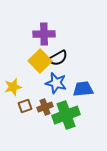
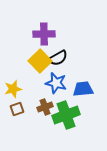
yellow star: moved 2 px down
brown square: moved 8 px left, 3 px down
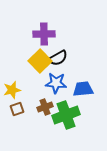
blue star: rotated 10 degrees counterclockwise
yellow star: moved 1 px left, 1 px down
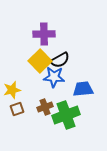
black semicircle: moved 2 px right, 2 px down
blue star: moved 2 px left, 6 px up
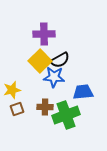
blue trapezoid: moved 3 px down
brown cross: rotated 21 degrees clockwise
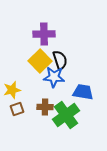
black semicircle: rotated 78 degrees counterclockwise
blue trapezoid: rotated 15 degrees clockwise
green cross: rotated 16 degrees counterclockwise
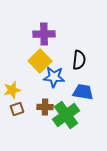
black semicircle: moved 19 px right; rotated 24 degrees clockwise
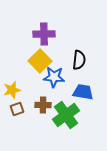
brown cross: moved 2 px left, 2 px up
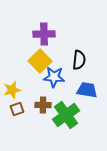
blue trapezoid: moved 4 px right, 2 px up
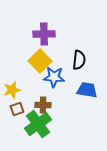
green cross: moved 28 px left, 9 px down
